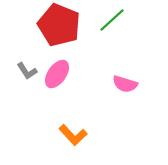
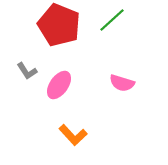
pink ellipse: moved 2 px right, 11 px down
pink semicircle: moved 3 px left, 1 px up
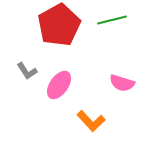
green line: rotated 28 degrees clockwise
red pentagon: rotated 21 degrees clockwise
orange L-shape: moved 18 px right, 14 px up
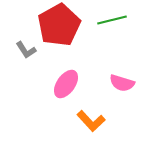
gray L-shape: moved 1 px left, 21 px up
pink ellipse: moved 7 px right, 1 px up
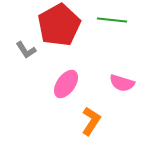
green line: rotated 20 degrees clockwise
orange L-shape: rotated 104 degrees counterclockwise
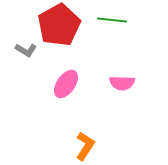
gray L-shape: rotated 25 degrees counterclockwise
pink semicircle: rotated 15 degrees counterclockwise
orange L-shape: moved 6 px left, 25 px down
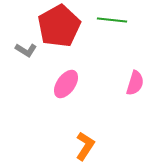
red pentagon: moved 1 px down
pink semicircle: moved 13 px right; rotated 75 degrees counterclockwise
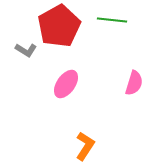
pink semicircle: moved 1 px left
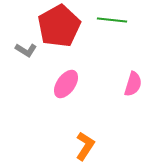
pink semicircle: moved 1 px left, 1 px down
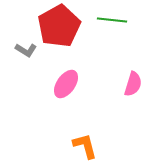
orange L-shape: rotated 48 degrees counterclockwise
